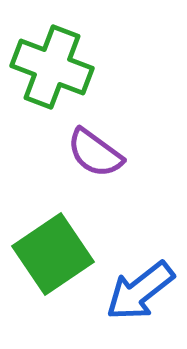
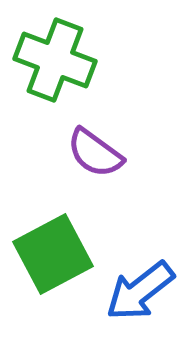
green cross: moved 3 px right, 7 px up
green square: rotated 6 degrees clockwise
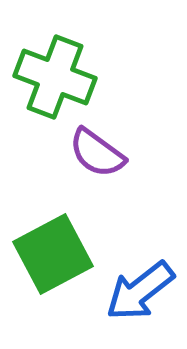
green cross: moved 17 px down
purple semicircle: moved 2 px right
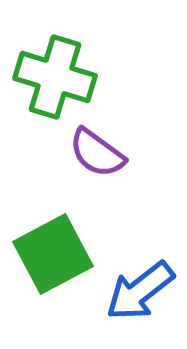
green cross: rotated 4 degrees counterclockwise
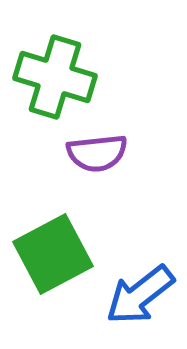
purple semicircle: rotated 42 degrees counterclockwise
blue arrow: moved 4 px down
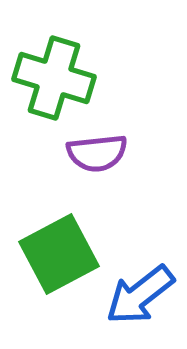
green cross: moved 1 px left, 1 px down
green square: moved 6 px right
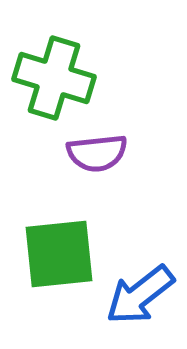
green square: rotated 22 degrees clockwise
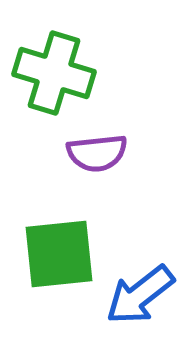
green cross: moved 5 px up
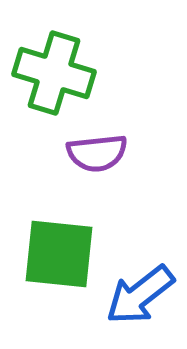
green square: rotated 12 degrees clockwise
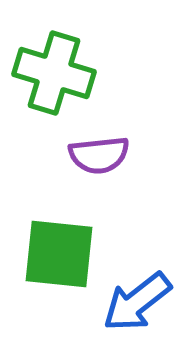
purple semicircle: moved 2 px right, 2 px down
blue arrow: moved 3 px left, 7 px down
